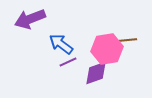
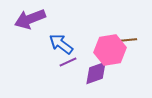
pink hexagon: moved 3 px right, 1 px down
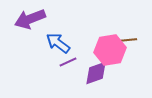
blue arrow: moved 3 px left, 1 px up
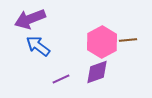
blue arrow: moved 20 px left, 3 px down
pink hexagon: moved 8 px left, 8 px up; rotated 20 degrees counterclockwise
purple line: moved 7 px left, 17 px down
purple diamond: moved 1 px right, 1 px up
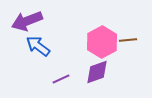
purple arrow: moved 3 px left, 2 px down
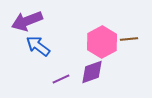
brown line: moved 1 px right, 1 px up
purple diamond: moved 5 px left
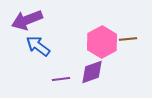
purple arrow: moved 1 px up
brown line: moved 1 px left
purple line: rotated 18 degrees clockwise
